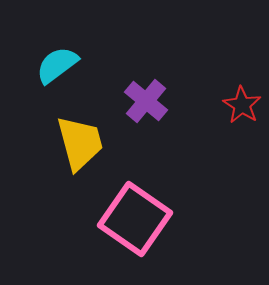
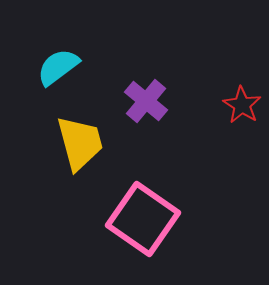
cyan semicircle: moved 1 px right, 2 px down
pink square: moved 8 px right
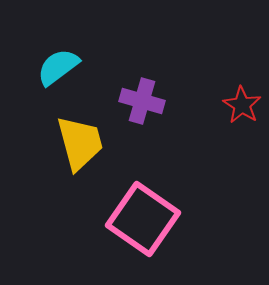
purple cross: moved 4 px left; rotated 24 degrees counterclockwise
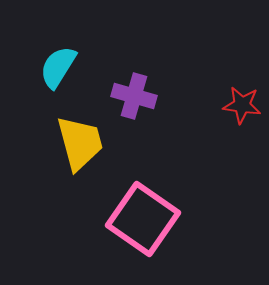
cyan semicircle: rotated 21 degrees counterclockwise
purple cross: moved 8 px left, 5 px up
red star: rotated 24 degrees counterclockwise
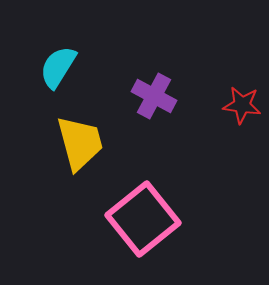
purple cross: moved 20 px right; rotated 12 degrees clockwise
pink square: rotated 16 degrees clockwise
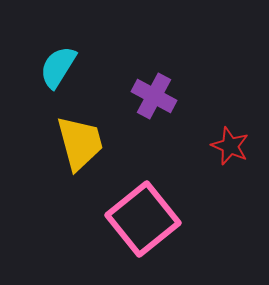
red star: moved 12 px left, 41 px down; rotated 15 degrees clockwise
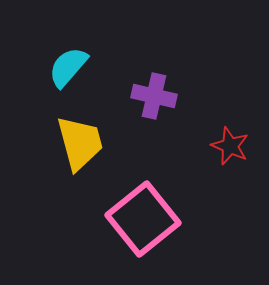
cyan semicircle: moved 10 px right; rotated 9 degrees clockwise
purple cross: rotated 15 degrees counterclockwise
